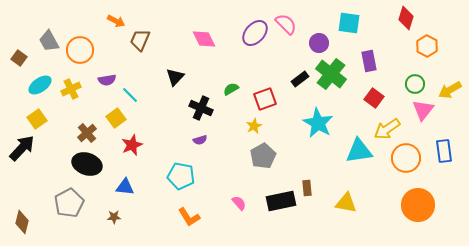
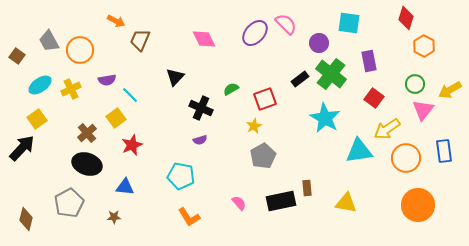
orange hexagon at (427, 46): moved 3 px left
brown square at (19, 58): moved 2 px left, 2 px up
cyan star at (318, 123): moved 7 px right, 5 px up
brown diamond at (22, 222): moved 4 px right, 3 px up
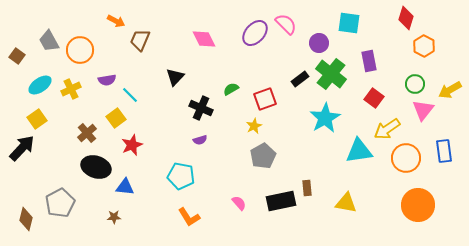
cyan star at (325, 118): rotated 12 degrees clockwise
black ellipse at (87, 164): moved 9 px right, 3 px down
gray pentagon at (69, 203): moved 9 px left
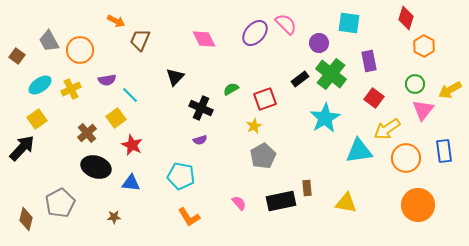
red star at (132, 145): rotated 25 degrees counterclockwise
blue triangle at (125, 187): moved 6 px right, 4 px up
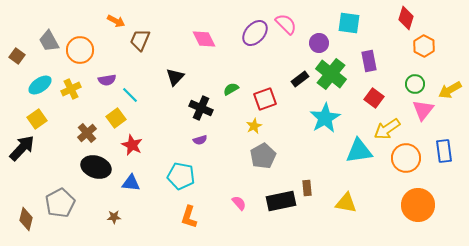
orange L-shape at (189, 217): rotated 50 degrees clockwise
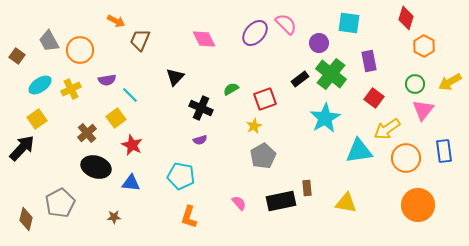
yellow arrow at (450, 90): moved 8 px up
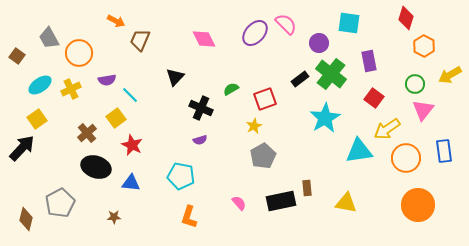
gray trapezoid at (49, 41): moved 3 px up
orange circle at (80, 50): moved 1 px left, 3 px down
yellow arrow at (450, 82): moved 7 px up
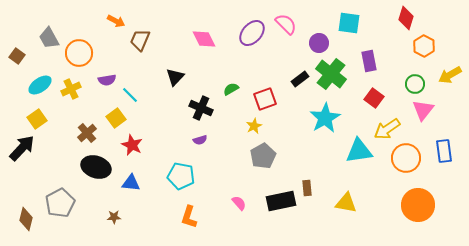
purple ellipse at (255, 33): moved 3 px left
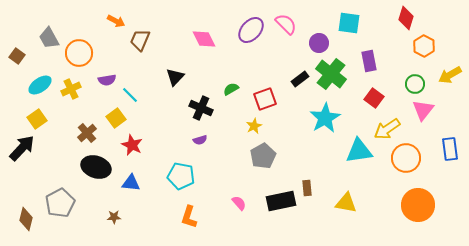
purple ellipse at (252, 33): moved 1 px left, 3 px up
blue rectangle at (444, 151): moved 6 px right, 2 px up
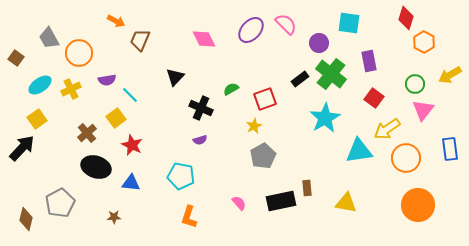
orange hexagon at (424, 46): moved 4 px up
brown square at (17, 56): moved 1 px left, 2 px down
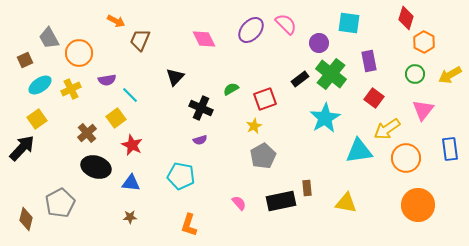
brown square at (16, 58): moved 9 px right, 2 px down; rotated 28 degrees clockwise
green circle at (415, 84): moved 10 px up
brown star at (114, 217): moved 16 px right
orange L-shape at (189, 217): moved 8 px down
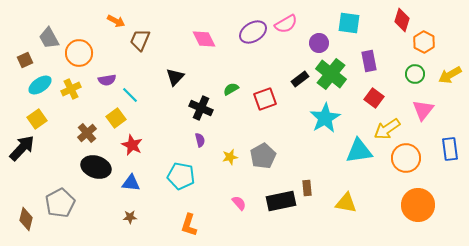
red diamond at (406, 18): moved 4 px left, 2 px down
pink semicircle at (286, 24): rotated 105 degrees clockwise
purple ellipse at (251, 30): moved 2 px right, 2 px down; rotated 16 degrees clockwise
yellow star at (254, 126): moved 24 px left, 31 px down; rotated 14 degrees clockwise
purple semicircle at (200, 140): rotated 88 degrees counterclockwise
